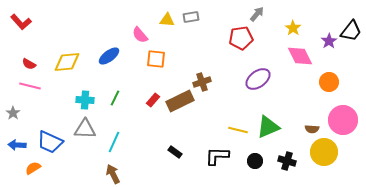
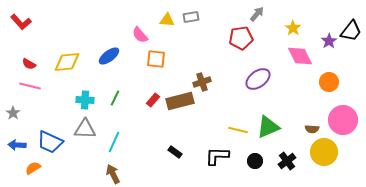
brown rectangle: rotated 12 degrees clockwise
black cross: rotated 36 degrees clockwise
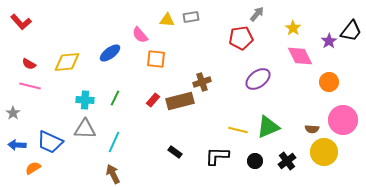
blue ellipse: moved 1 px right, 3 px up
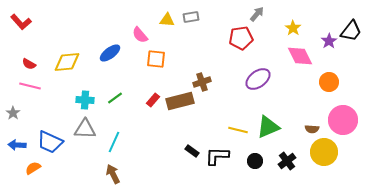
green line: rotated 28 degrees clockwise
black rectangle: moved 17 px right, 1 px up
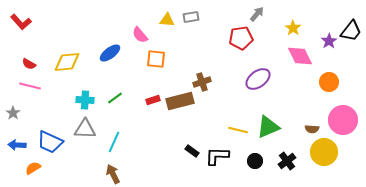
red rectangle: rotated 32 degrees clockwise
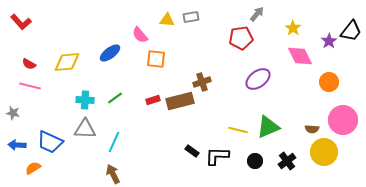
gray star: rotated 24 degrees counterclockwise
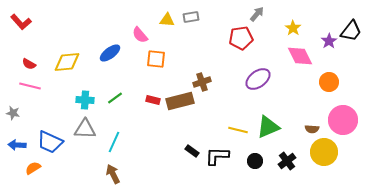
red rectangle: rotated 32 degrees clockwise
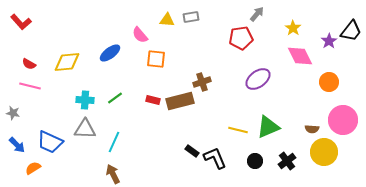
blue arrow: rotated 138 degrees counterclockwise
black L-shape: moved 2 px left, 2 px down; rotated 65 degrees clockwise
